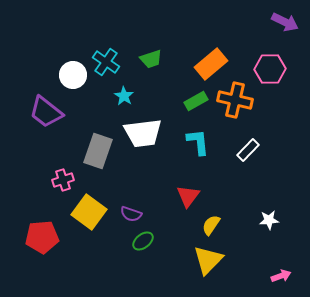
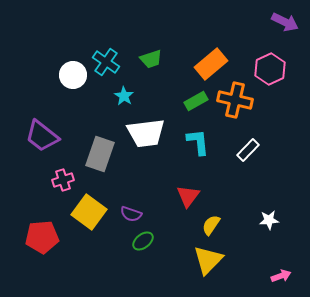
pink hexagon: rotated 24 degrees counterclockwise
purple trapezoid: moved 4 px left, 24 px down
white trapezoid: moved 3 px right
gray rectangle: moved 2 px right, 3 px down
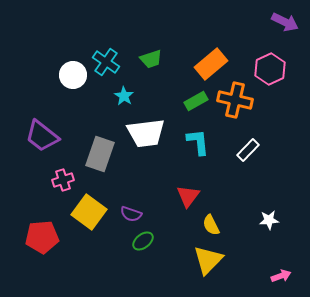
yellow semicircle: rotated 60 degrees counterclockwise
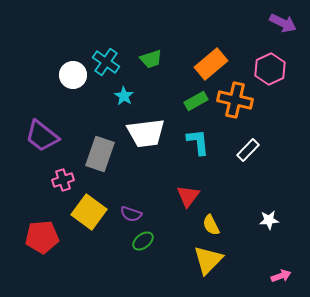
purple arrow: moved 2 px left, 1 px down
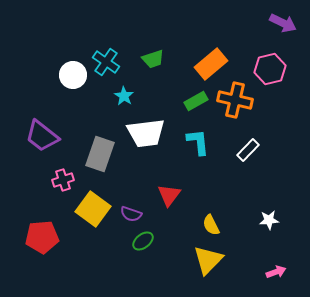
green trapezoid: moved 2 px right
pink hexagon: rotated 12 degrees clockwise
red triangle: moved 19 px left, 1 px up
yellow square: moved 4 px right, 3 px up
pink arrow: moved 5 px left, 4 px up
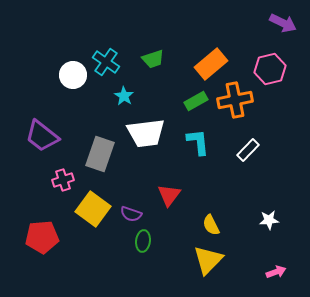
orange cross: rotated 24 degrees counterclockwise
green ellipse: rotated 45 degrees counterclockwise
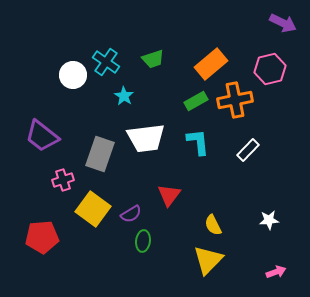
white trapezoid: moved 5 px down
purple semicircle: rotated 50 degrees counterclockwise
yellow semicircle: moved 2 px right
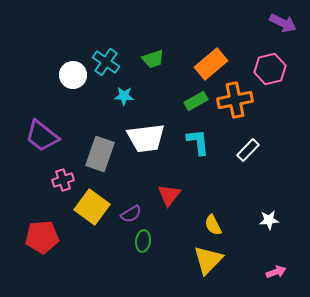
cyan star: rotated 30 degrees counterclockwise
yellow square: moved 1 px left, 2 px up
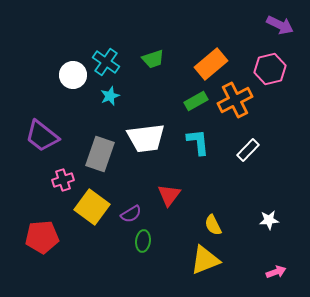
purple arrow: moved 3 px left, 2 px down
cyan star: moved 14 px left; rotated 24 degrees counterclockwise
orange cross: rotated 16 degrees counterclockwise
yellow triangle: moved 3 px left; rotated 24 degrees clockwise
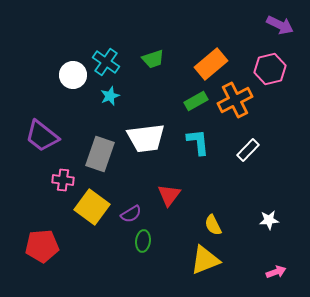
pink cross: rotated 25 degrees clockwise
red pentagon: moved 9 px down
